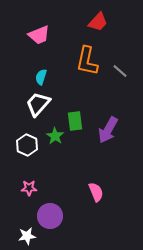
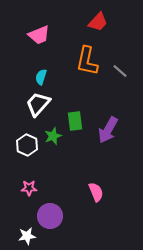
green star: moved 2 px left; rotated 18 degrees clockwise
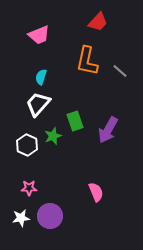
green rectangle: rotated 12 degrees counterclockwise
white star: moved 6 px left, 18 px up
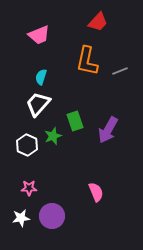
gray line: rotated 63 degrees counterclockwise
purple circle: moved 2 px right
